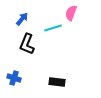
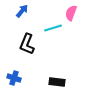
blue arrow: moved 8 px up
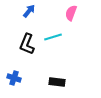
blue arrow: moved 7 px right
cyan line: moved 9 px down
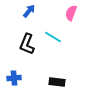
cyan line: rotated 48 degrees clockwise
blue cross: rotated 24 degrees counterclockwise
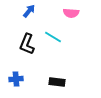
pink semicircle: rotated 105 degrees counterclockwise
blue cross: moved 2 px right, 1 px down
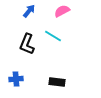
pink semicircle: moved 9 px left, 2 px up; rotated 147 degrees clockwise
cyan line: moved 1 px up
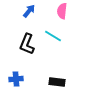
pink semicircle: rotated 56 degrees counterclockwise
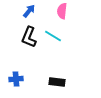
black L-shape: moved 2 px right, 7 px up
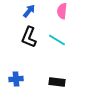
cyan line: moved 4 px right, 4 px down
